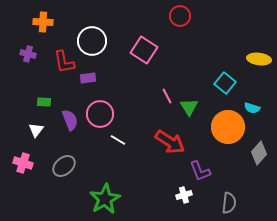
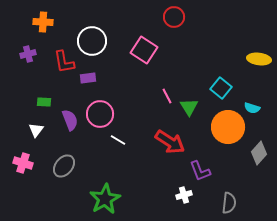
red circle: moved 6 px left, 1 px down
purple cross: rotated 28 degrees counterclockwise
cyan square: moved 4 px left, 5 px down
gray ellipse: rotated 10 degrees counterclockwise
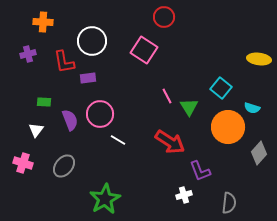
red circle: moved 10 px left
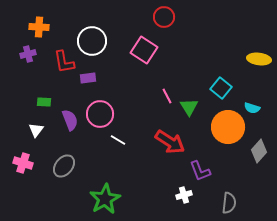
orange cross: moved 4 px left, 5 px down
gray diamond: moved 2 px up
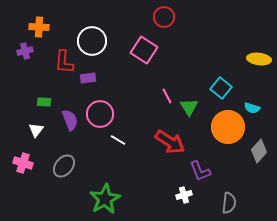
purple cross: moved 3 px left, 3 px up
red L-shape: rotated 15 degrees clockwise
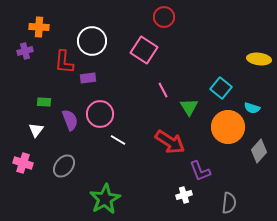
pink line: moved 4 px left, 6 px up
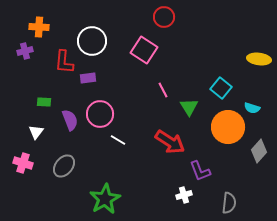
white triangle: moved 2 px down
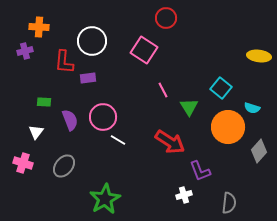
red circle: moved 2 px right, 1 px down
yellow ellipse: moved 3 px up
pink circle: moved 3 px right, 3 px down
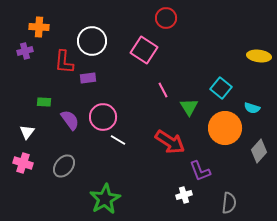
purple semicircle: rotated 15 degrees counterclockwise
orange circle: moved 3 px left, 1 px down
white triangle: moved 9 px left
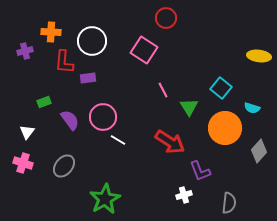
orange cross: moved 12 px right, 5 px down
green rectangle: rotated 24 degrees counterclockwise
